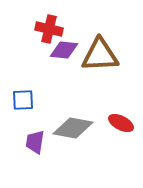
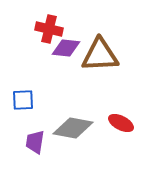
purple diamond: moved 2 px right, 2 px up
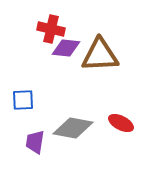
red cross: moved 2 px right
